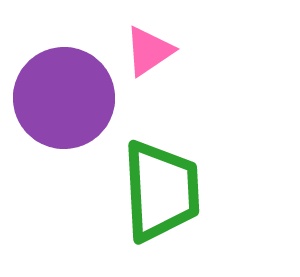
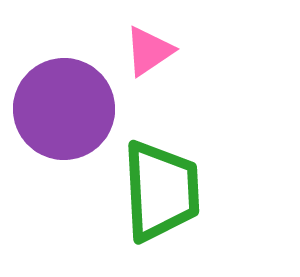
purple circle: moved 11 px down
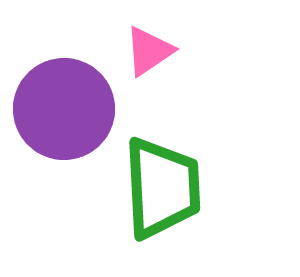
green trapezoid: moved 1 px right, 3 px up
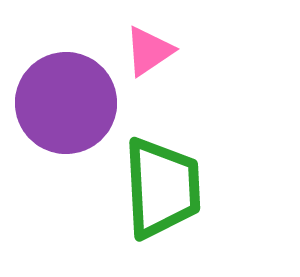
purple circle: moved 2 px right, 6 px up
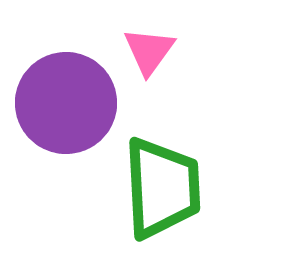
pink triangle: rotated 20 degrees counterclockwise
